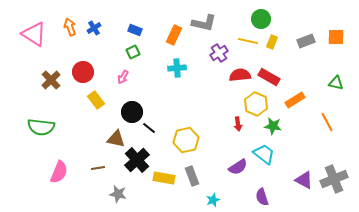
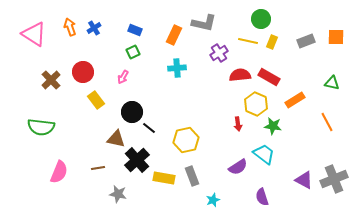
green triangle at (336, 83): moved 4 px left
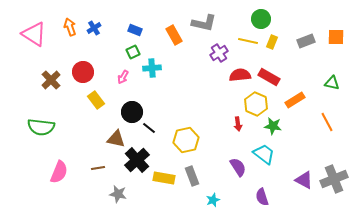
orange rectangle at (174, 35): rotated 54 degrees counterclockwise
cyan cross at (177, 68): moved 25 px left
purple semicircle at (238, 167): rotated 90 degrees counterclockwise
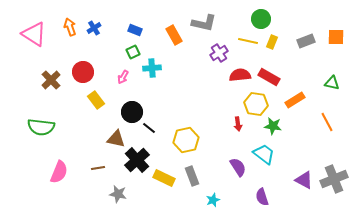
yellow hexagon at (256, 104): rotated 15 degrees counterclockwise
yellow rectangle at (164, 178): rotated 15 degrees clockwise
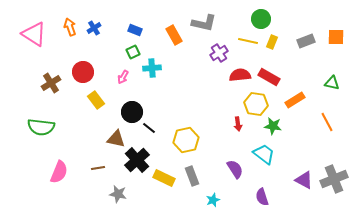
brown cross at (51, 80): moved 3 px down; rotated 12 degrees clockwise
purple semicircle at (238, 167): moved 3 px left, 2 px down
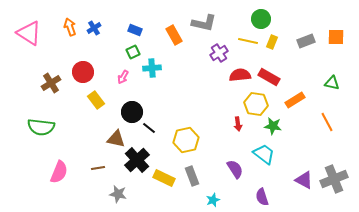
pink triangle at (34, 34): moved 5 px left, 1 px up
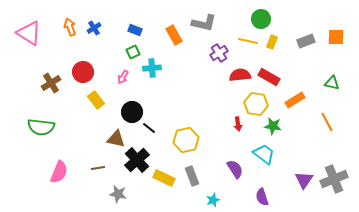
purple triangle at (304, 180): rotated 36 degrees clockwise
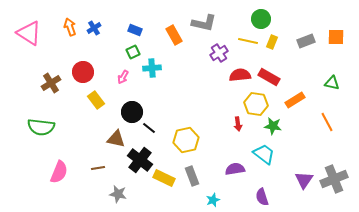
black cross at (137, 160): moved 3 px right; rotated 10 degrees counterclockwise
purple semicircle at (235, 169): rotated 66 degrees counterclockwise
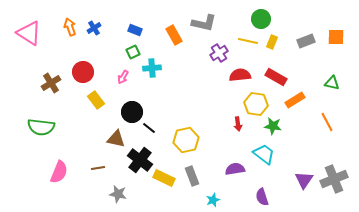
red rectangle at (269, 77): moved 7 px right
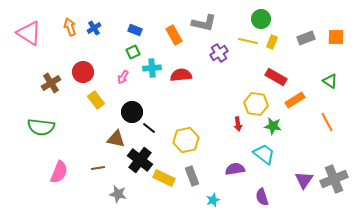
gray rectangle at (306, 41): moved 3 px up
red semicircle at (240, 75): moved 59 px left
green triangle at (332, 83): moved 2 px left, 2 px up; rotated 21 degrees clockwise
